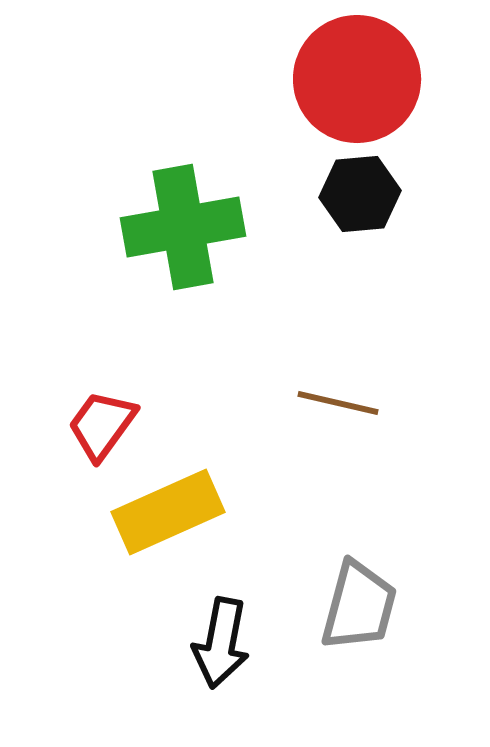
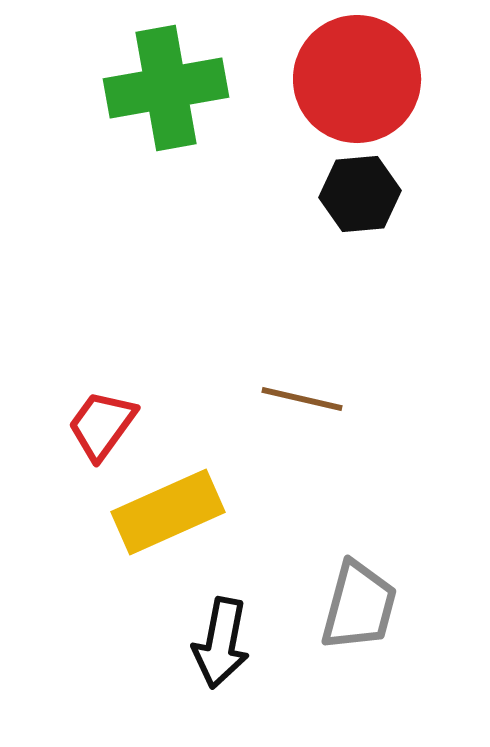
green cross: moved 17 px left, 139 px up
brown line: moved 36 px left, 4 px up
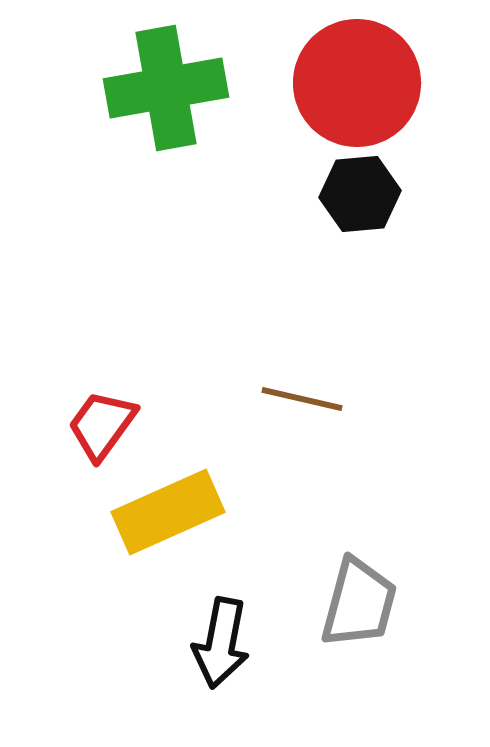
red circle: moved 4 px down
gray trapezoid: moved 3 px up
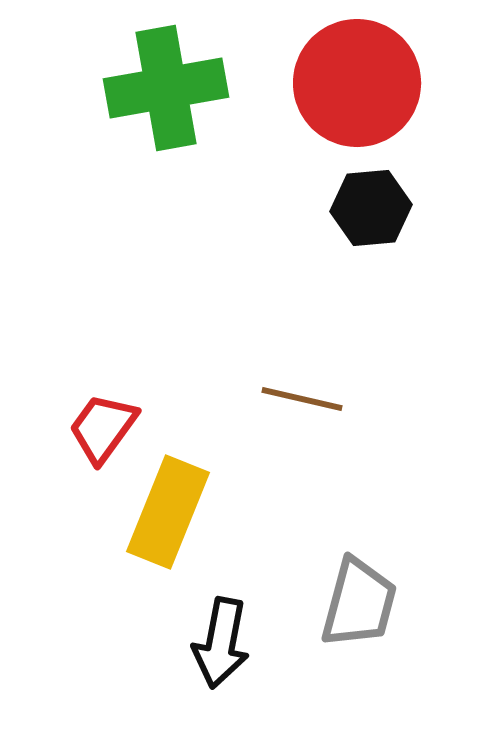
black hexagon: moved 11 px right, 14 px down
red trapezoid: moved 1 px right, 3 px down
yellow rectangle: rotated 44 degrees counterclockwise
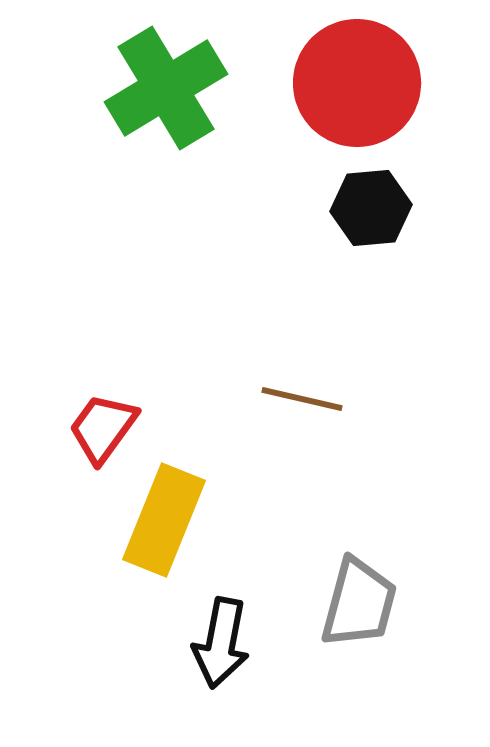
green cross: rotated 21 degrees counterclockwise
yellow rectangle: moved 4 px left, 8 px down
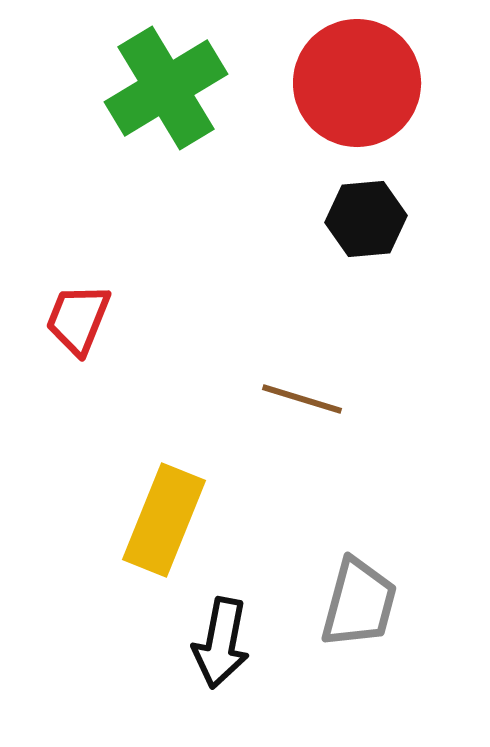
black hexagon: moved 5 px left, 11 px down
brown line: rotated 4 degrees clockwise
red trapezoid: moved 25 px left, 109 px up; rotated 14 degrees counterclockwise
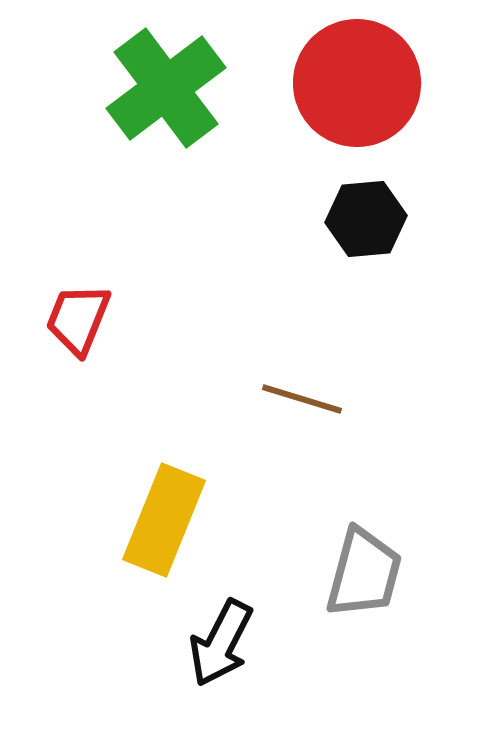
green cross: rotated 6 degrees counterclockwise
gray trapezoid: moved 5 px right, 30 px up
black arrow: rotated 16 degrees clockwise
